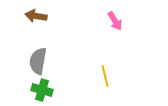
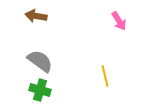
pink arrow: moved 4 px right
gray semicircle: moved 2 px right; rotated 116 degrees clockwise
green cross: moved 2 px left
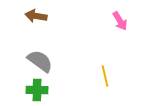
pink arrow: moved 1 px right
green cross: moved 3 px left; rotated 15 degrees counterclockwise
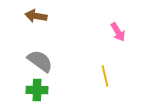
pink arrow: moved 2 px left, 11 px down
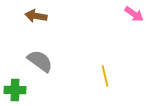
pink arrow: moved 16 px right, 18 px up; rotated 24 degrees counterclockwise
green cross: moved 22 px left
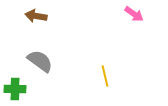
green cross: moved 1 px up
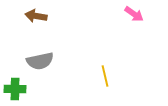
gray semicircle: rotated 132 degrees clockwise
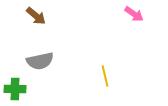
brown arrow: rotated 150 degrees counterclockwise
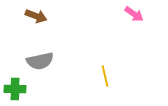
brown arrow: rotated 20 degrees counterclockwise
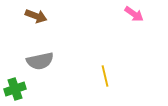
green cross: rotated 20 degrees counterclockwise
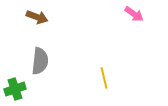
brown arrow: moved 1 px right, 1 px down
gray semicircle: rotated 72 degrees counterclockwise
yellow line: moved 1 px left, 2 px down
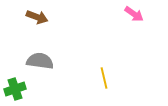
gray semicircle: rotated 88 degrees counterclockwise
